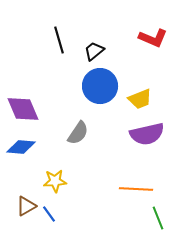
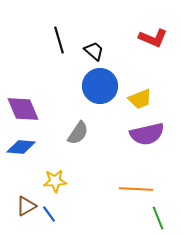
black trapezoid: rotated 80 degrees clockwise
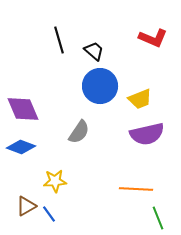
gray semicircle: moved 1 px right, 1 px up
blue diamond: rotated 16 degrees clockwise
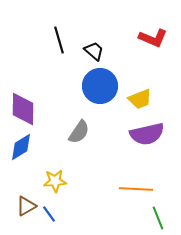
purple diamond: rotated 24 degrees clockwise
blue diamond: rotated 52 degrees counterclockwise
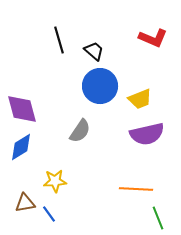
purple diamond: moved 1 px left; rotated 16 degrees counterclockwise
gray semicircle: moved 1 px right, 1 px up
brown triangle: moved 1 px left, 3 px up; rotated 20 degrees clockwise
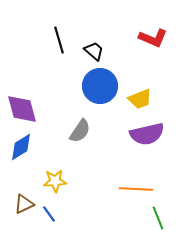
brown triangle: moved 1 px left, 1 px down; rotated 15 degrees counterclockwise
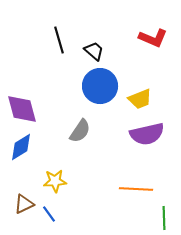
green line: moved 6 px right; rotated 20 degrees clockwise
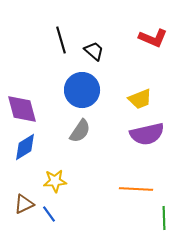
black line: moved 2 px right
blue circle: moved 18 px left, 4 px down
blue diamond: moved 4 px right
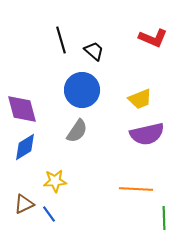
gray semicircle: moved 3 px left
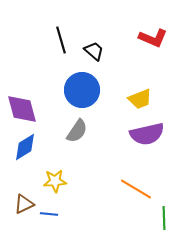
orange line: rotated 28 degrees clockwise
blue line: rotated 48 degrees counterclockwise
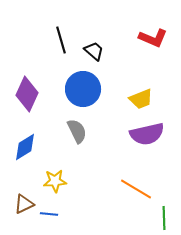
blue circle: moved 1 px right, 1 px up
yellow trapezoid: moved 1 px right
purple diamond: moved 5 px right, 15 px up; rotated 40 degrees clockwise
gray semicircle: rotated 60 degrees counterclockwise
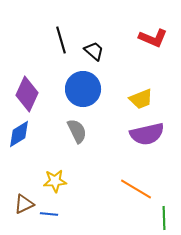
blue diamond: moved 6 px left, 13 px up
